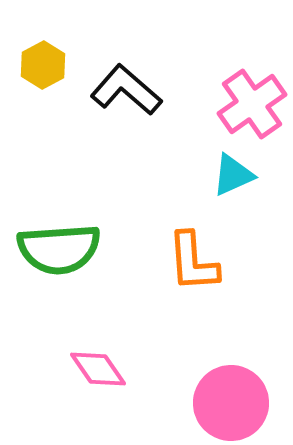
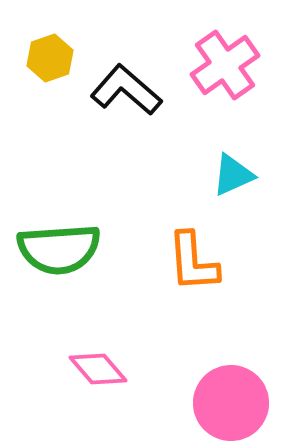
yellow hexagon: moved 7 px right, 7 px up; rotated 9 degrees clockwise
pink cross: moved 27 px left, 39 px up
pink diamond: rotated 6 degrees counterclockwise
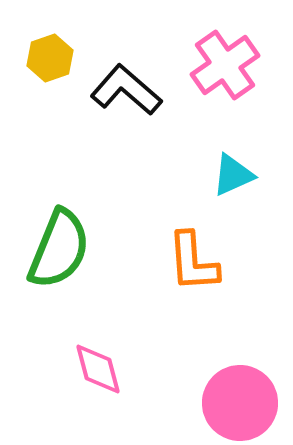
green semicircle: rotated 64 degrees counterclockwise
pink diamond: rotated 26 degrees clockwise
pink circle: moved 9 px right
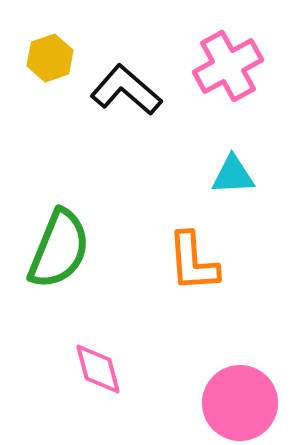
pink cross: moved 3 px right, 1 px down; rotated 6 degrees clockwise
cyan triangle: rotated 21 degrees clockwise
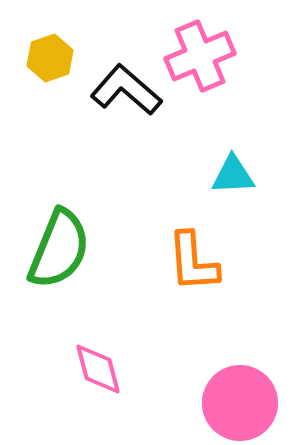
pink cross: moved 28 px left, 10 px up; rotated 6 degrees clockwise
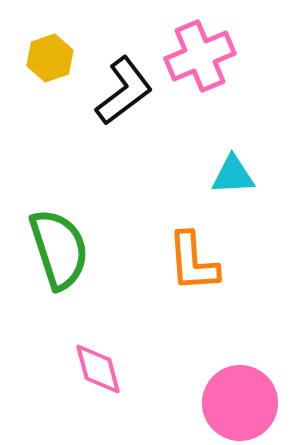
black L-shape: moved 2 px left, 1 px down; rotated 102 degrees clockwise
green semicircle: rotated 40 degrees counterclockwise
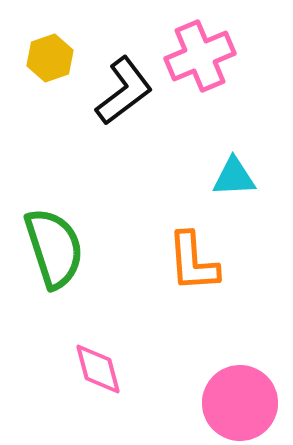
cyan triangle: moved 1 px right, 2 px down
green semicircle: moved 5 px left, 1 px up
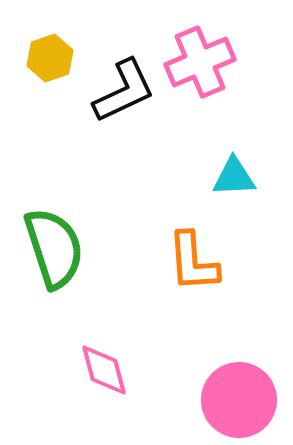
pink cross: moved 6 px down
black L-shape: rotated 12 degrees clockwise
pink diamond: moved 6 px right, 1 px down
pink circle: moved 1 px left, 3 px up
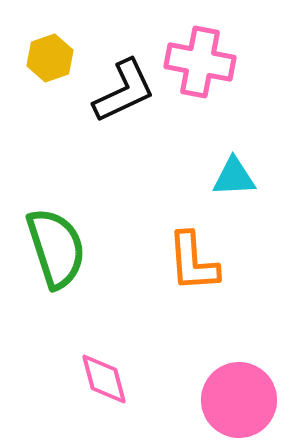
pink cross: rotated 34 degrees clockwise
green semicircle: moved 2 px right
pink diamond: moved 9 px down
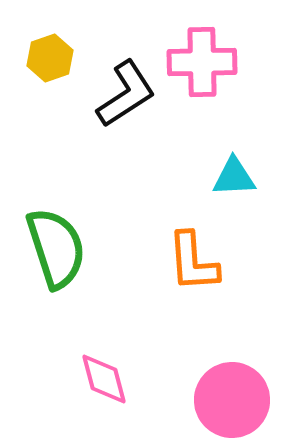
pink cross: moved 2 px right; rotated 12 degrees counterclockwise
black L-shape: moved 2 px right, 3 px down; rotated 8 degrees counterclockwise
pink circle: moved 7 px left
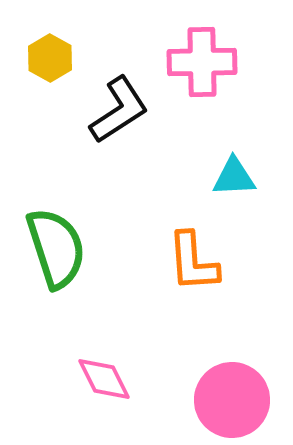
yellow hexagon: rotated 12 degrees counterclockwise
black L-shape: moved 7 px left, 16 px down
pink diamond: rotated 12 degrees counterclockwise
